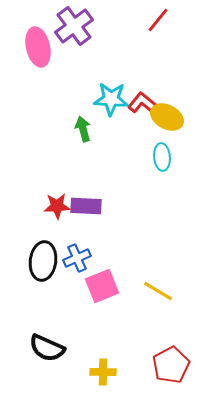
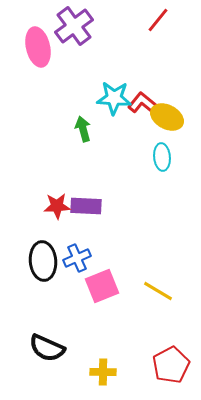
cyan star: moved 3 px right, 1 px up
black ellipse: rotated 12 degrees counterclockwise
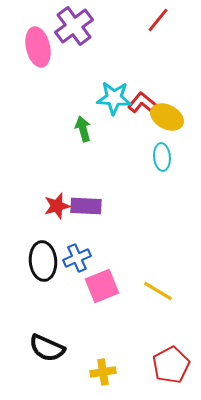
red star: rotated 12 degrees counterclockwise
yellow cross: rotated 10 degrees counterclockwise
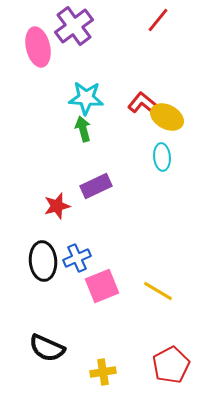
cyan star: moved 28 px left
purple rectangle: moved 10 px right, 20 px up; rotated 28 degrees counterclockwise
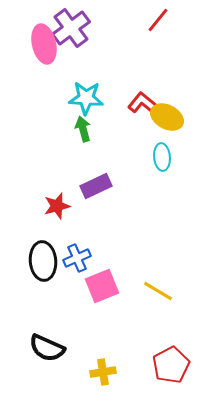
purple cross: moved 3 px left, 2 px down
pink ellipse: moved 6 px right, 3 px up
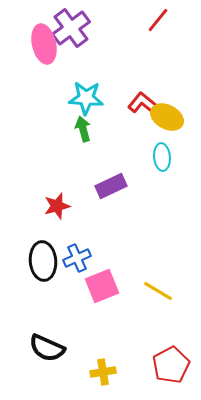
purple rectangle: moved 15 px right
